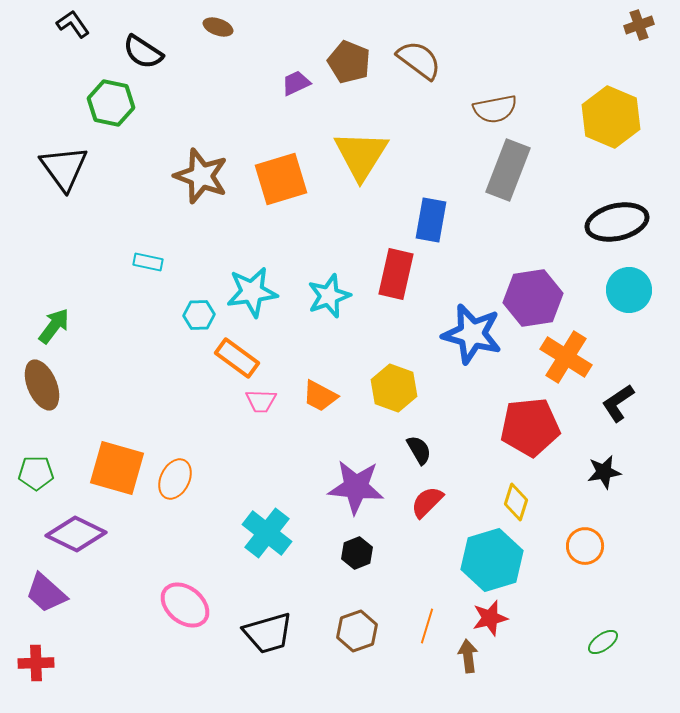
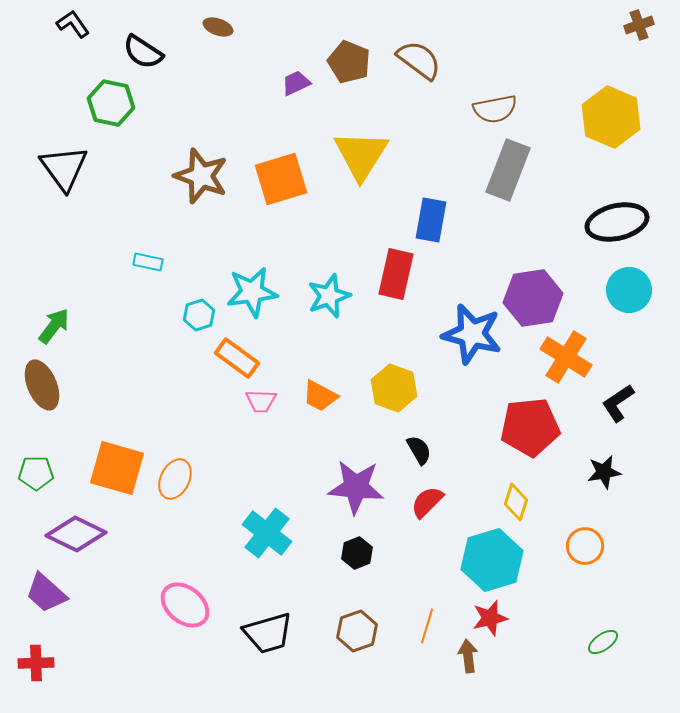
cyan hexagon at (199, 315): rotated 16 degrees counterclockwise
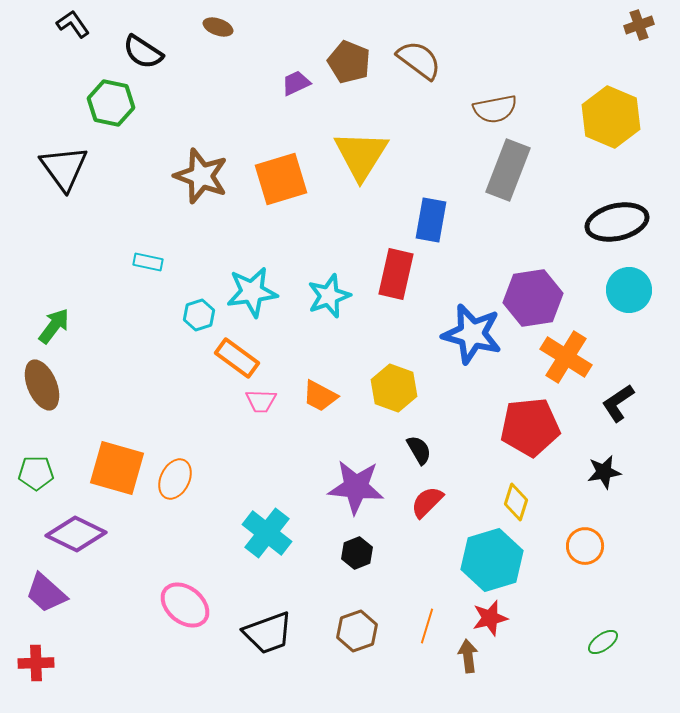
black trapezoid at (268, 633): rotated 4 degrees counterclockwise
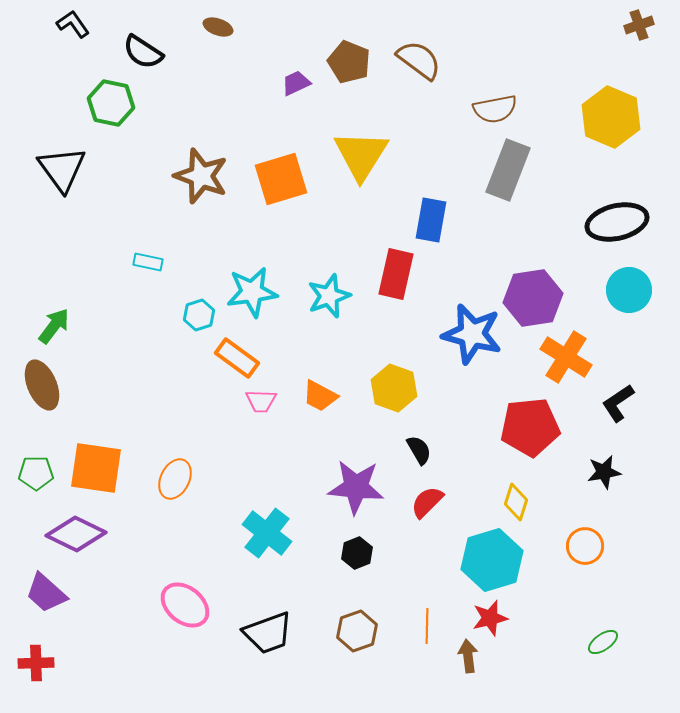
black triangle at (64, 168): moved 2 px left, 1 px down
orange square at (117, 468): moved 21 px left; rotated 8 degrees counterclockwise
orange line at (427, 626): rotated 16 degrees counterclockwise
